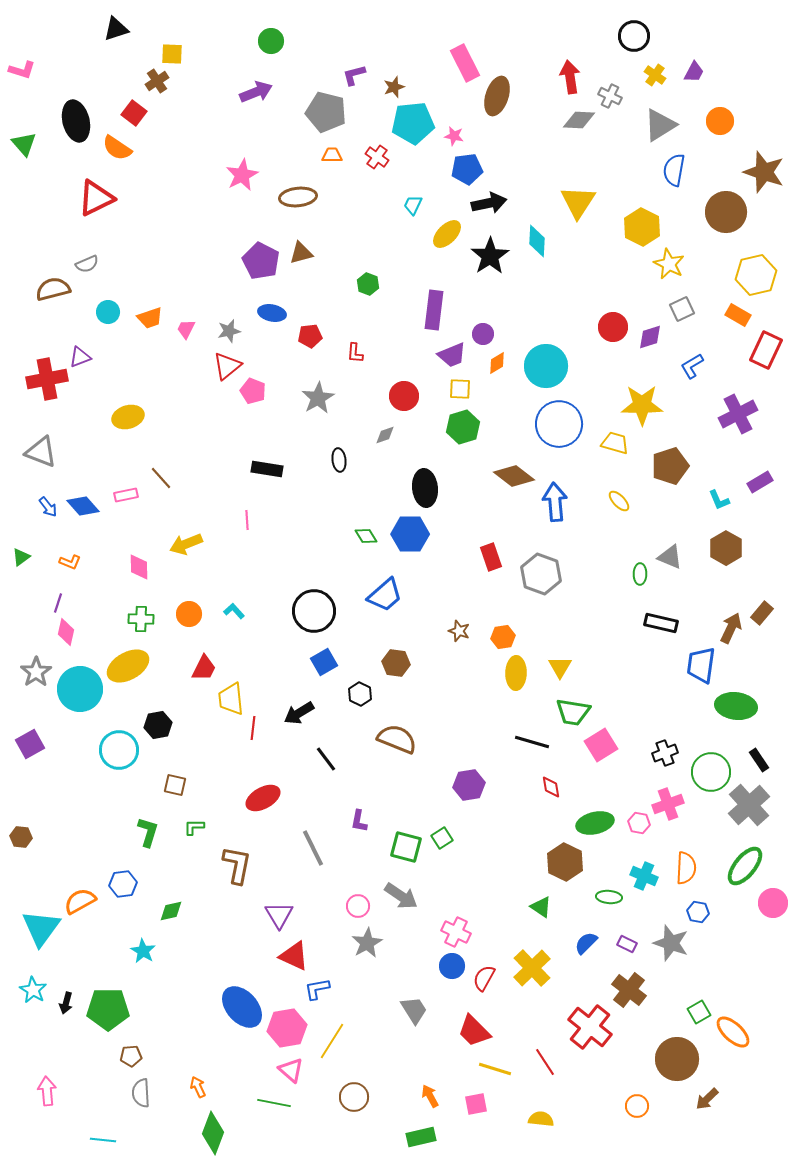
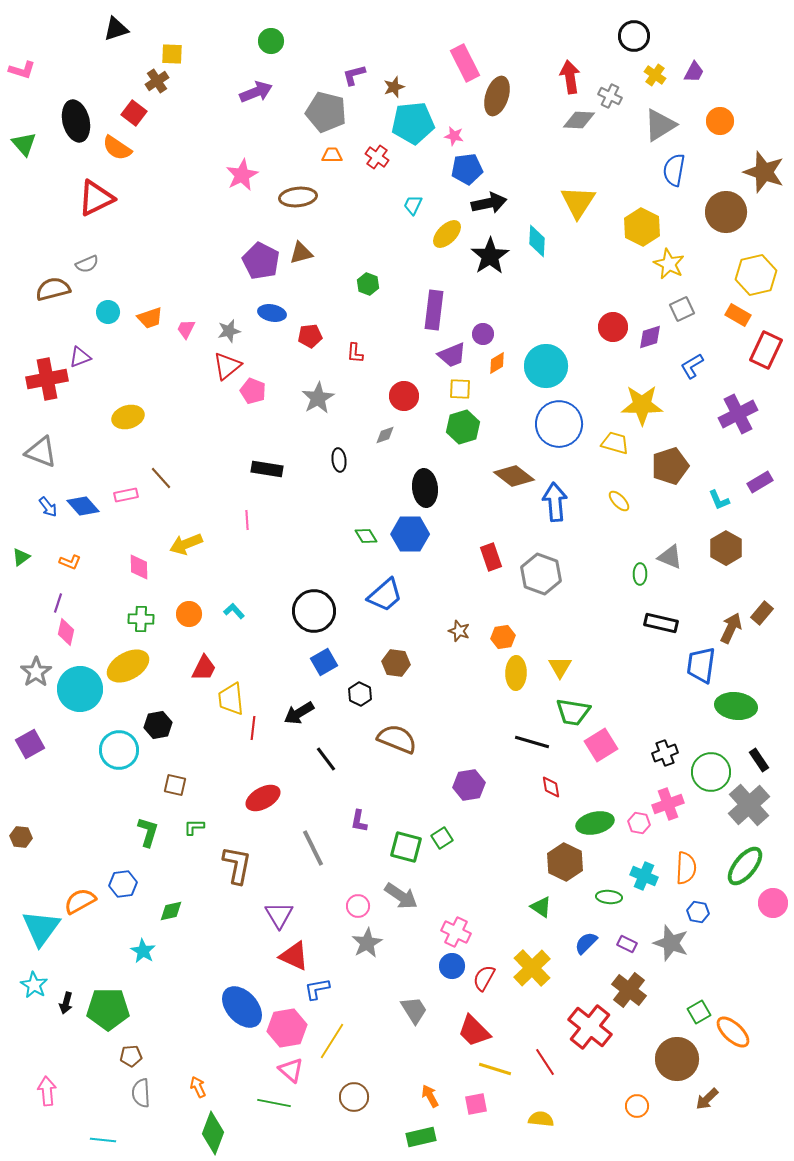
cyan star at (33, 990): moved 1 px right, 5 px up
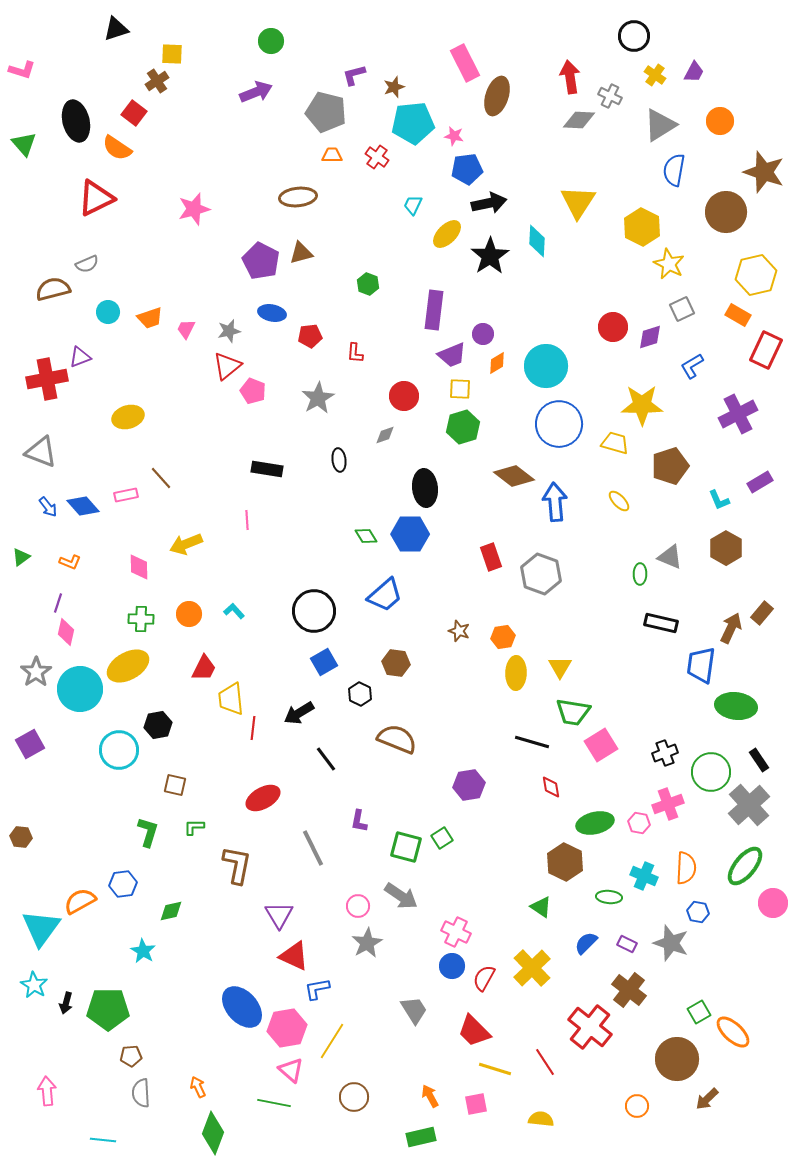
pink star at (242, 175): moved 48 px left, 34 px down; rotated 12 degrees clockwise
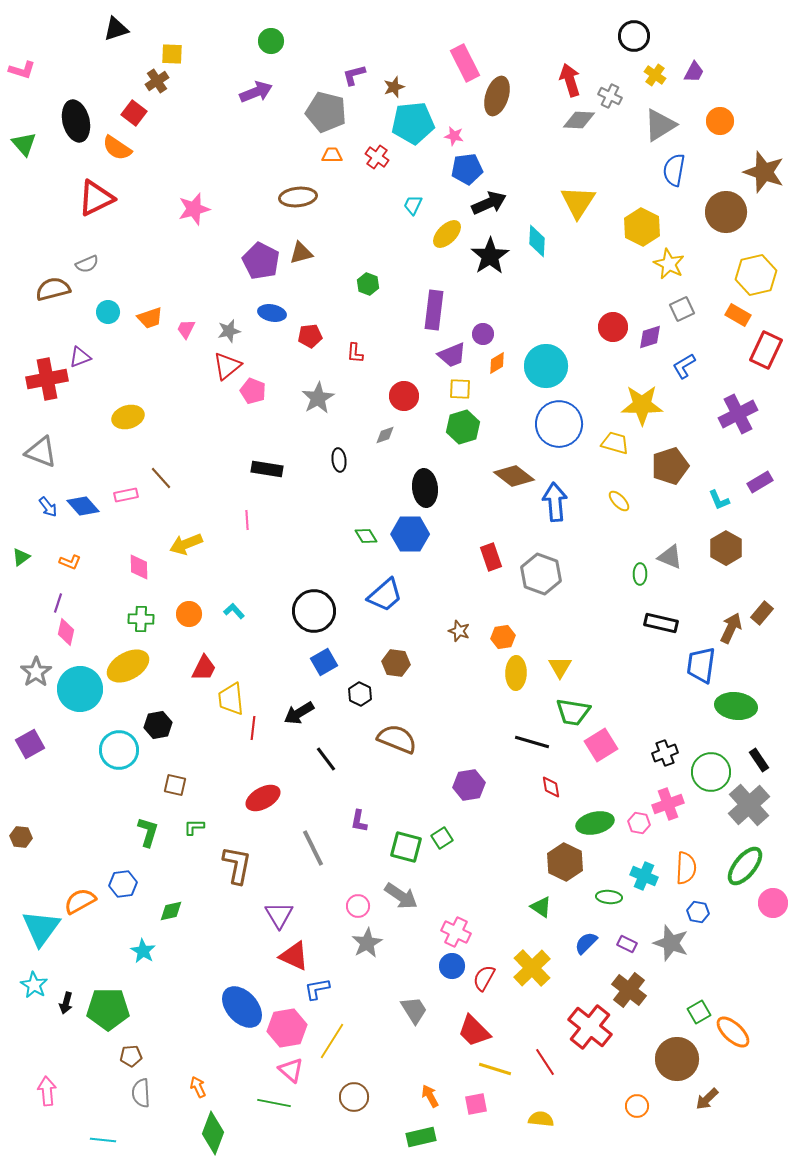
red arrow at (570, 77): moved 3 px down; rotated 8 degrees counterclockwise
black arrow at (489, 203): rotated 12 degrees counterclockwise
blue L-shape at (692, 366): moved 8 px left
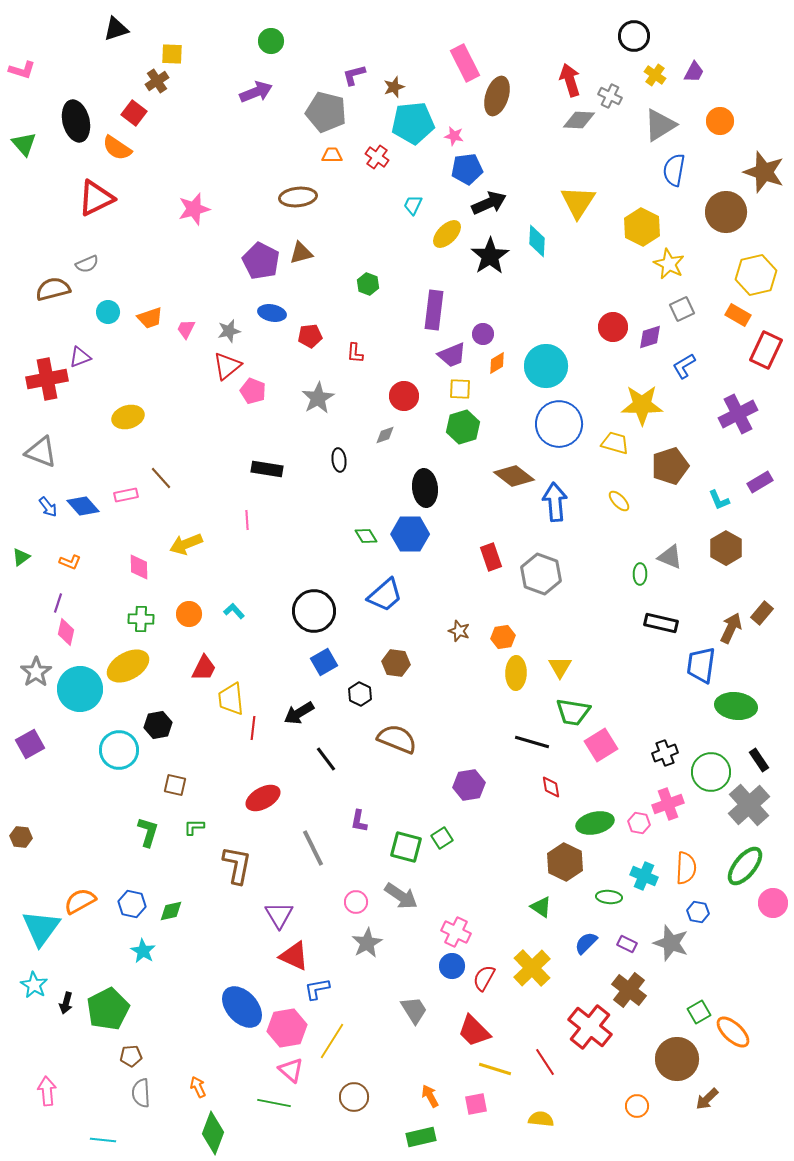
blue hexagon at (123, 884): moved 9 px right, 20 px down; rotated 20 degrees clockwise
pink circle at (358, 906): moved 2 px left, 4 px up
green pentagon at (108, 1009): rotated 27 degrees counterclockwise
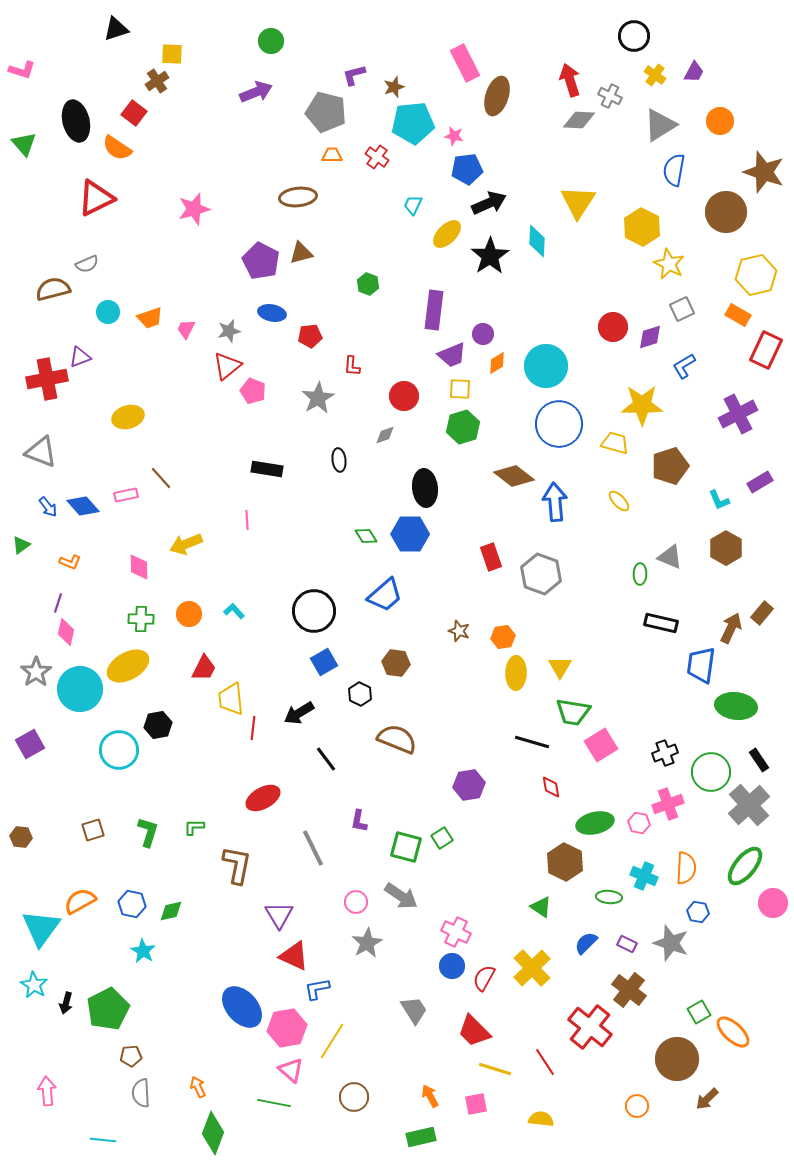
red L-shape at (355, 353): moved 3 px left, 13 px down
green triangle at (21, 557): moved 12 px up
brown square at (175, 785): moved 82 px left, 45 px down; rotated 30 degrees counterclockwise
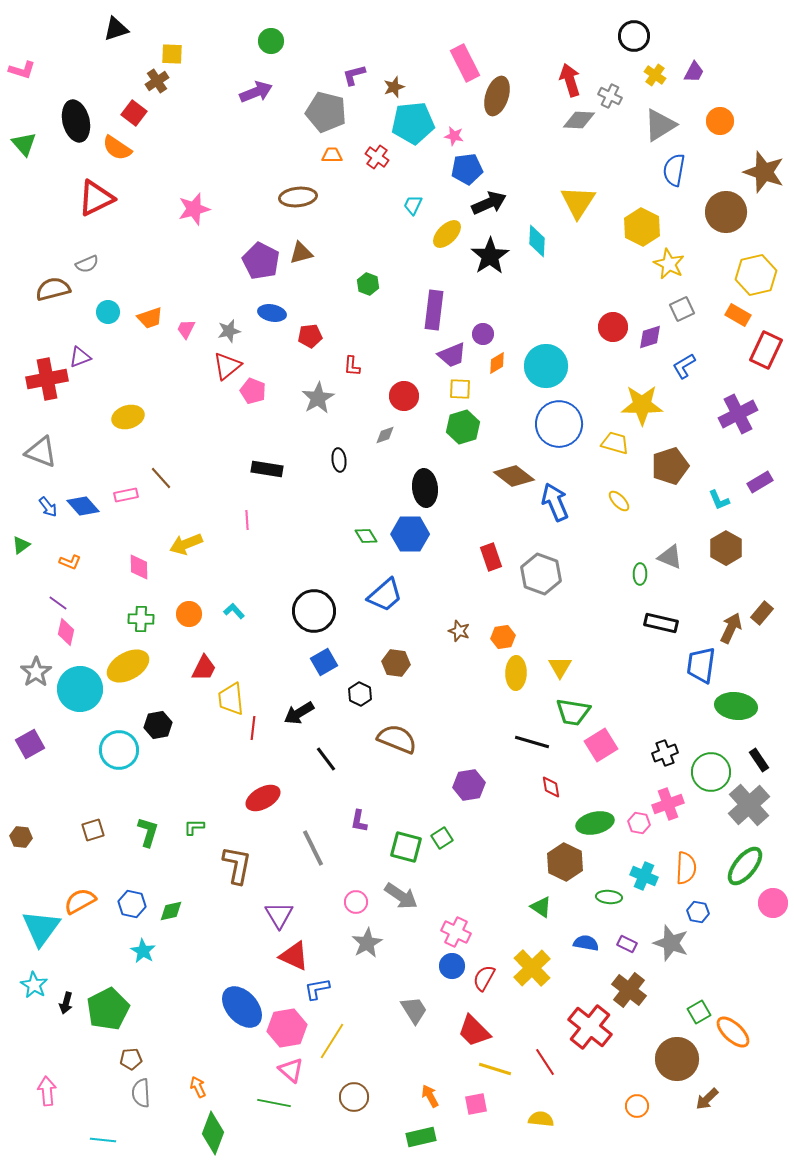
blue arrow at (555, 502): rotated 18 degrees counterclockwise
purple line at (58, 603): rotated 72 degrees counterclockwise
blue semicircle at (586, 943): rotated 55 degrees clockwise
brown pentagon at (131, 1056): moved 3 px down
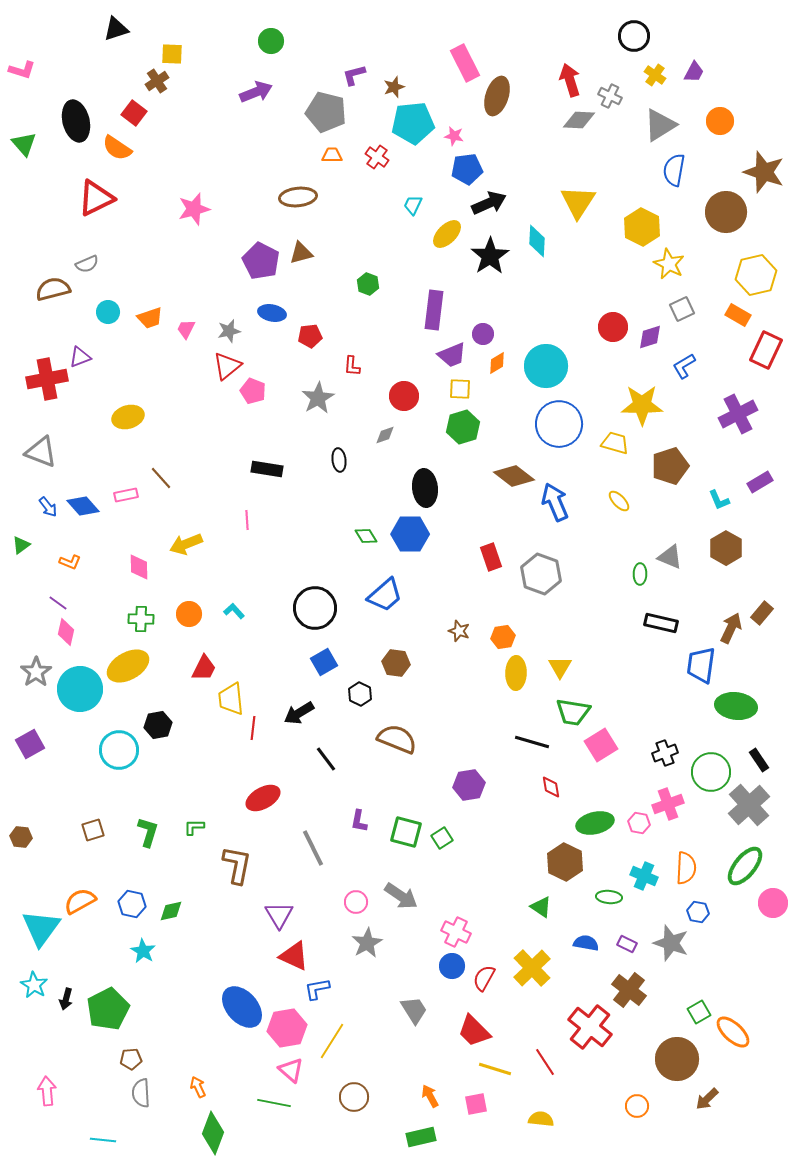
black circle at (314, 611): moved 1 px right, 3 px up
green square at (406, 847): moved 15 px up
black arrow at (66, 1003): moved 4 px up
